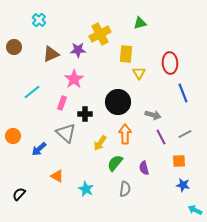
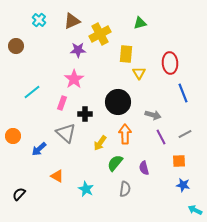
brown circle: moved 2 px right, 1 px up
brown triangle: moved 21 px right, 33 px up
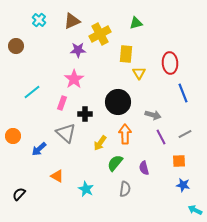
green triangle: moved 4 px left
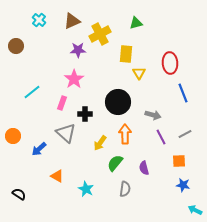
black semicircle: rotated 80 degrees clockwise
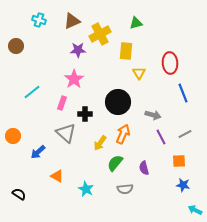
cyan cross: rotated 24 degrees counterclockwise
yellow rectangle: moved 3 px up
orange arrow: moved 2 px left; rotated 24 degrees clockwise
blue arrow: moved 1 px left, 3 px down
gray semicircle: rotated 77 degrees clockwise
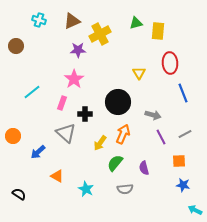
yellow rectangle: moved 32 px right, 20 px up
